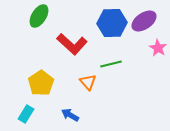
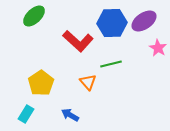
green ellipse: moved 5 px left; rotated 15 degrees clockwise
red L-shape: moved 6 px right, 3 px up
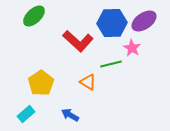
pink star: moved 26 px left
orange triangle: rotated 18 degrees counterclockwise
cyan rectangle: rotated 18 degrees clockwise
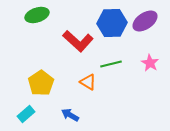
green ellipse: moved 3 px right, 1 px up; rotated 25 degrees clockwise
purple ellipse: moved 1 px right
pink star: moved 18 px right, 15 px down
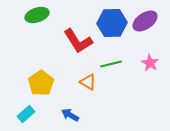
red L-shape: rotated 16 degrees clockwise
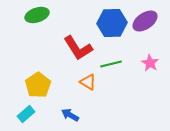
red L-shape: moved 7 px down
yellow pentagon: moved 3 px left, 2 px down
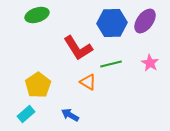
purple ellipse: rotated 20 degrees counterclockwise
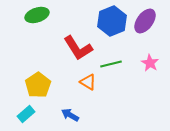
blue hexagon: moved 2 px up; rotated 20 degrees counterclockwise
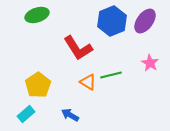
green line: moved 11 px down
